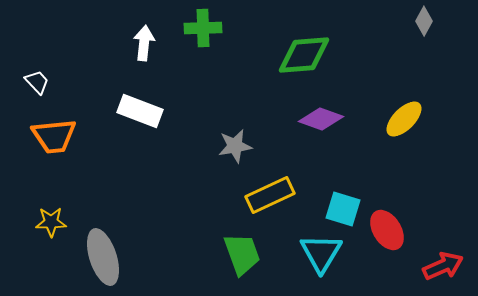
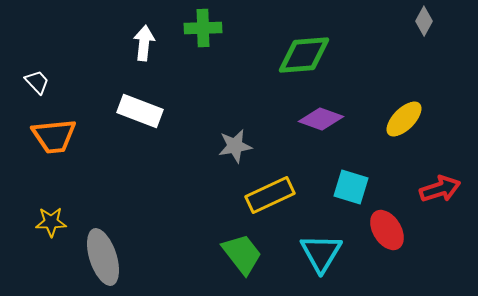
cyan square: moved 8 px right, 22 px up
green trapezoid: rotated 18 degrees counterclockwise
red arrow: moved 3 px left, 77 px up; rotated 6 degrees clockwise
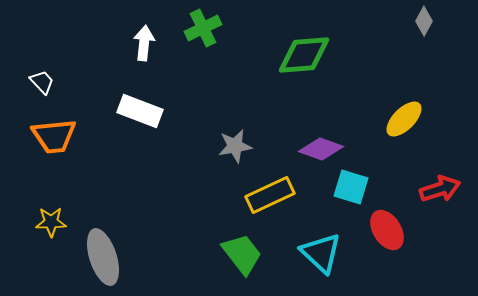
green cross: rotated 24 degrees counterclockwise
white trapezoid: moved 5 px right
purple diamond: moved 30 px down
cyan triangle: rotated 18 degrees counterclockwise
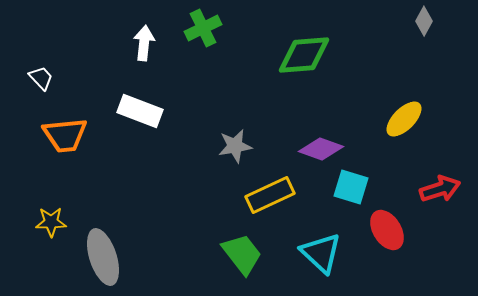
white trapezoid: moved 1 px left, 4 px up
orange trapezoid: moved 11 px right, 1 px up
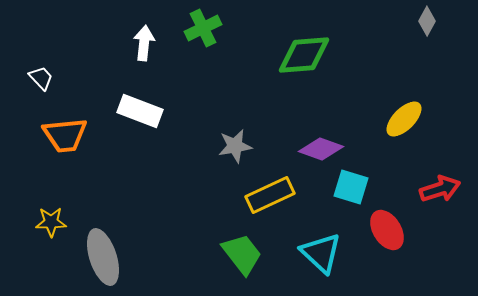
gray diamond: moved 3 px right
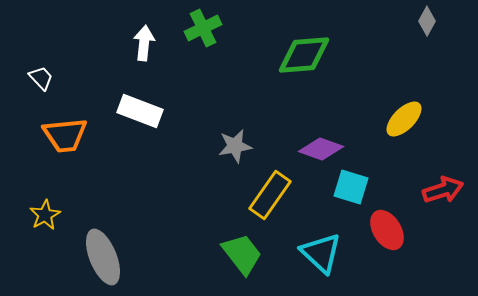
red arrow: moved 3 px right, 1 px down
yellow rectangle: rotated 30 degrees counterclockwise
yellow star: moved 6 px left, 7 px up; rotated 28 degrees counterclockwise
gray ellipse: rotated 4 degrees counterclockwise
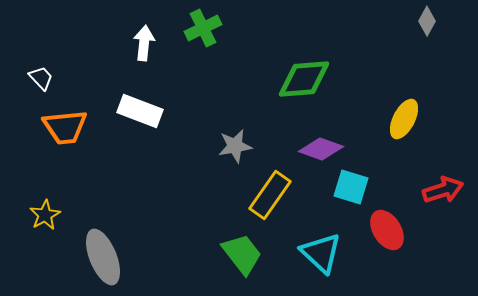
green diamond: moved 24 px down
yellow ellipse: rotated 18 degrees counterclockwise
orange trapezoid: moved 8 px up
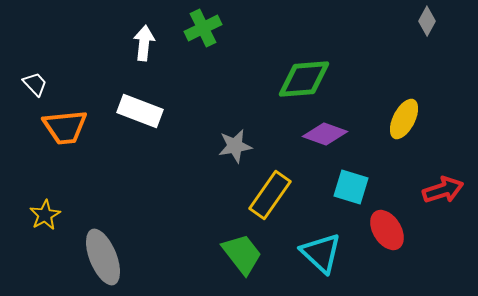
white trapezoid: moved 6 px left, 6 px down
purple diamond: moved 4 px right, 15 px up
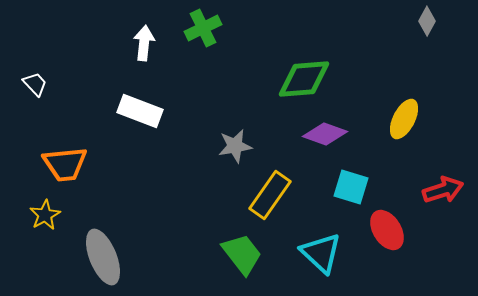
orange trapezoid: moved 37 px down
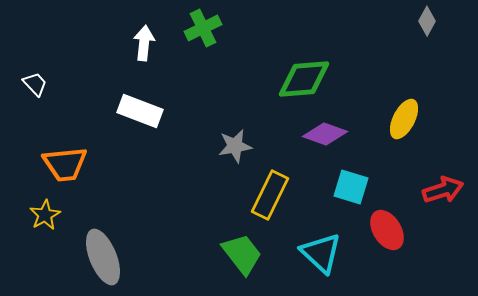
yellow rectangle: rotated 9 degrees counterclockwise
